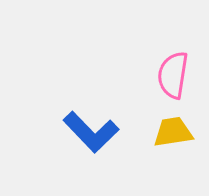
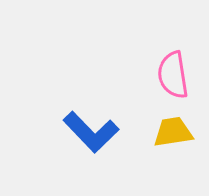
pink semicircle: rotated 18 degrees counterclockwise
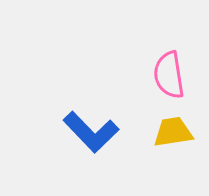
pink semicircle: moved 4 px left
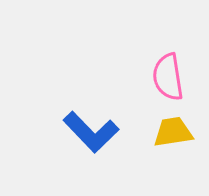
pink semicircle: moved 1 px left, 2 px down
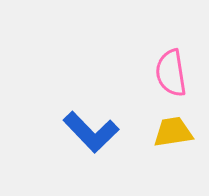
pink semicircle: moved 3 px right, 4 px up
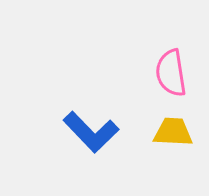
yellow trapezoid: rotated 12 degrees clockwise
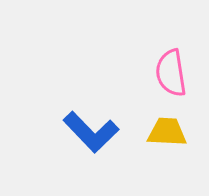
yellow trapezoid: moved 6 px left
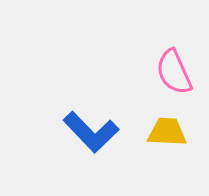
pink semicircle: moved 3 px right, 1 px up; rotated 15 degrees counterclockwise
